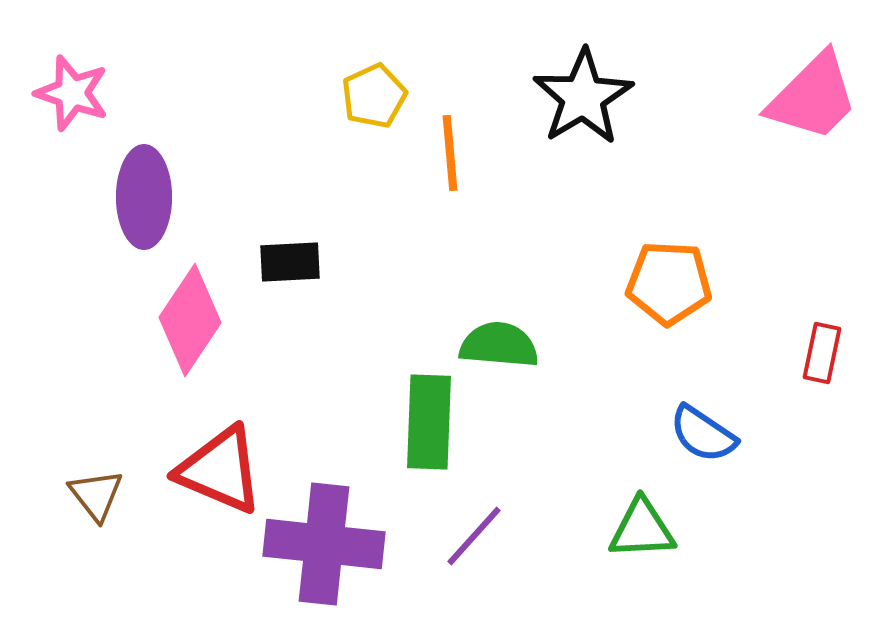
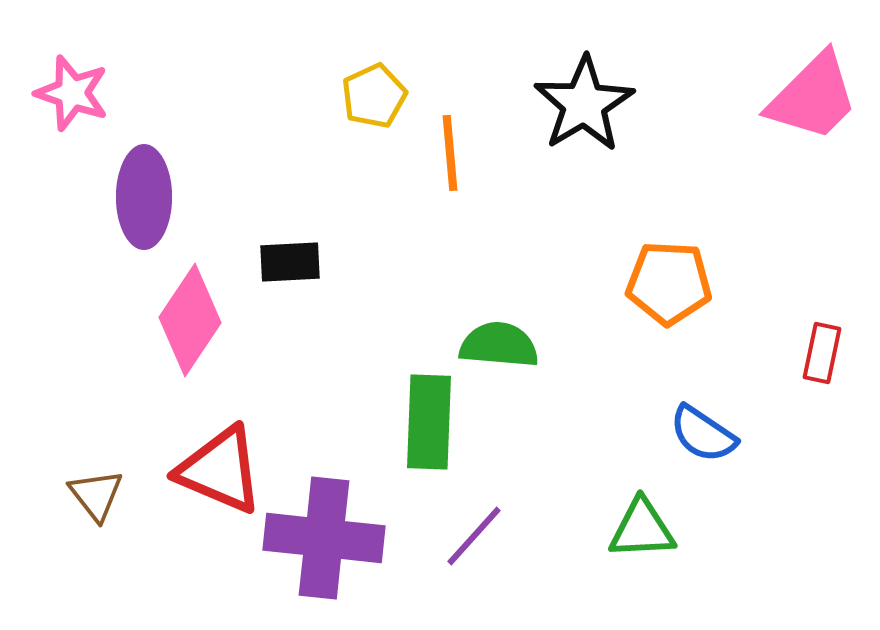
black star: moved 1 px right, 7 px down
purple cross: moved 6 px up
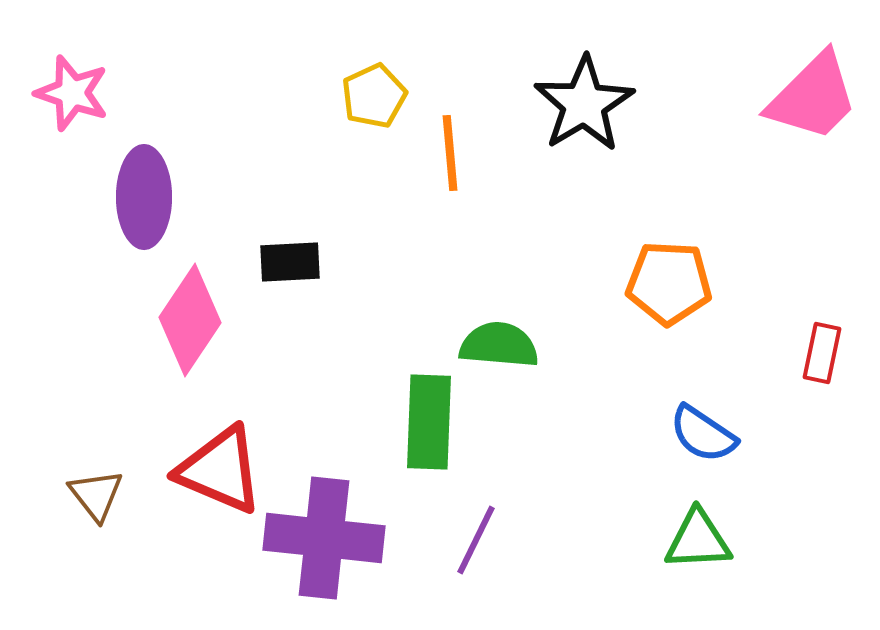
green triangle: moved 56 px right, 11 px down
purple line: moved 2 px right, 4 px down; rotated 16 degrees counterclockwise
